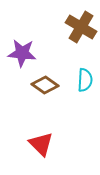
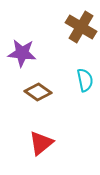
cyan semicircle: rotated 15 degrees counterclockwise
brown diamond: moved 7 px left, 7 px down
red triangle: moved 1 px up; rotated 36 degrees clockwise
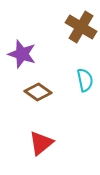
purple star: moved 1 px down; rotated 12 degrees clockwise
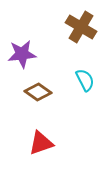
purple star: rotated 24 degrees counterclockwise
cyan semicircle: rotated 15 degrees counterclockwise
red triangle: rotated 20 degrees clockwise
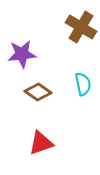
cyan semicircle: moved 2 px left, 4 px down; rotated 15 degrees clockwise
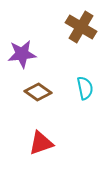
cyan semicircle: moved 2 px right, 4 px down
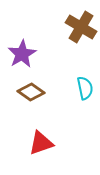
purple star: rotated 24 degrees counterclockwise
brown diamond: moved 7 px left
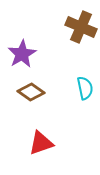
brown cross: rotated 8 degrees counterclockwise
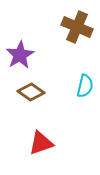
brown cross: moved 4 px left
purple star: moved 2 px left, 1 px down
cyan semicircle: moved 2 px up; rotated 25 degrees clockwise
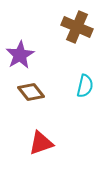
brown diamond: rotated 16 degrees clockwise
